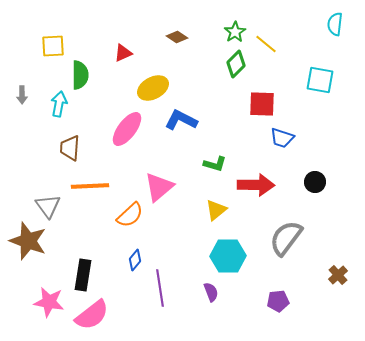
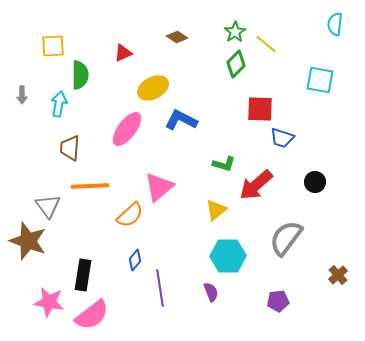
red square: moved 2 px left, 5 px down
green L-shape: moved 9 px right
red arrow: rotated 138 degrees clockwise
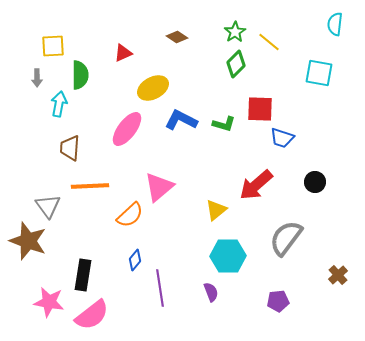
yellow line: moved 3 px right, 2 px up
cyan square: moved 1 px left, 7 px up
gray arrow: moved 15 px right, 17 px up
green L-shape: moved 40 px up
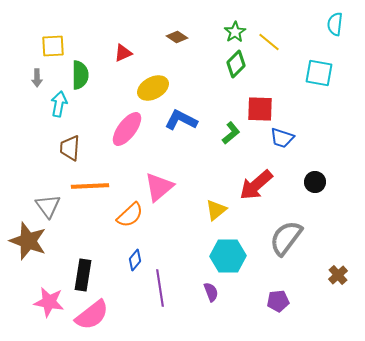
green L-shape: moved 7 px right, 9 px down; rotated 55 degrees counterclockwise
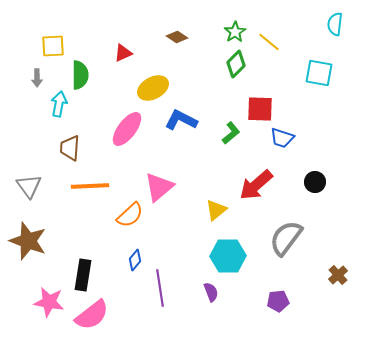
gray triangle: moved 19 px left, 20 px up
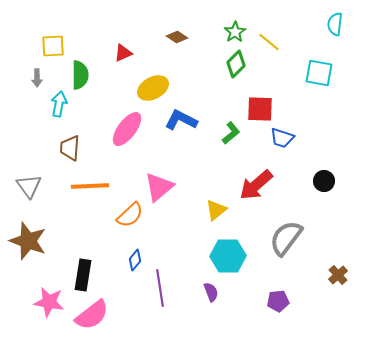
black circle: moved 9 px right, 1 px up
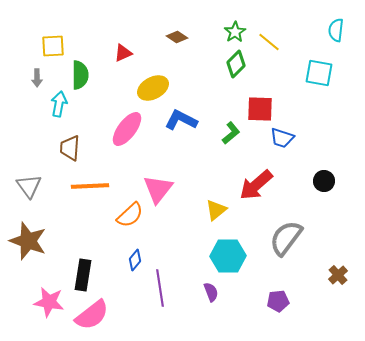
cyan semicircle: moved 1 px right, 6 px down
pink triangle: moved 1 px left, 2 px down; rotated 12 degrees counterclockwise
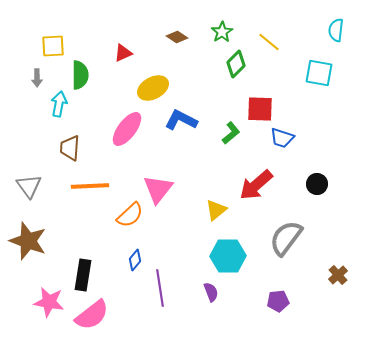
green star: moved 13 px left
black circle: moved 7 px left, 3 px down
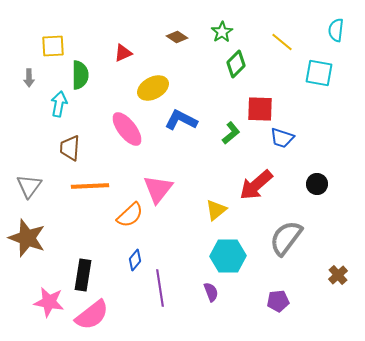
yellow line: moved 13 px right
gray arrow: moved 8 px left
pink ellipse: rotated 75 degrees counterclockwise
gray triangle: rotated 12 degrees clockwise
brown star: moved 1 px left, 3 px up
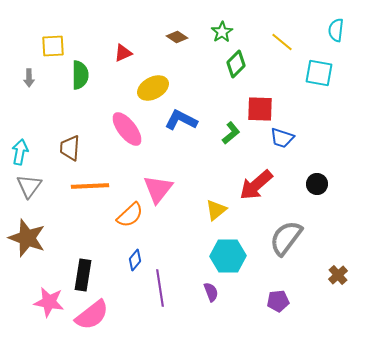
cyan arrow: moved 39 px left, 48 px down
